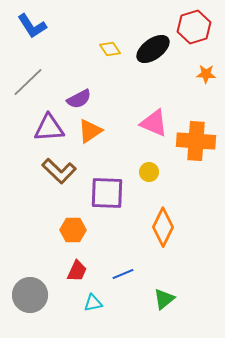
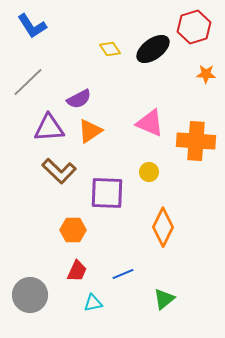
pink triangle: moved 4 px left
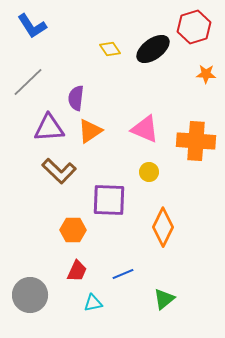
purple semicircle: moved 3 px left, 1 px up; rotated 125 degrees clockwise
pink triangle: moved 5 px left, 6 px down
purple square: moved 2 px right, 7 px down
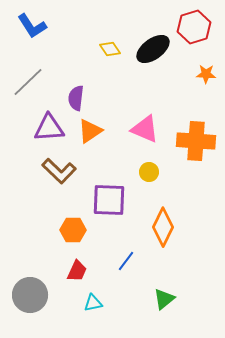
blue line: moved 3 px right, 13 px up; rotated 30 degrees counterclockwise
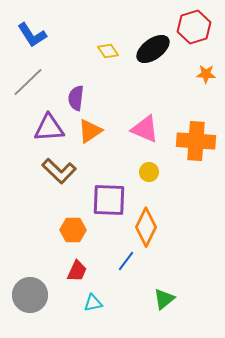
blue L-shape: moved 9 px down
yellow diamond: moved 2 px left, 2 px down
orange diamond: moved 17 px left
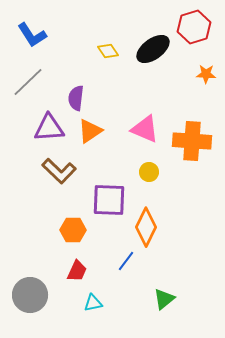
orange cross: moved 4 px left
